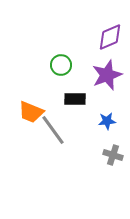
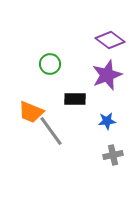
purple diamond: moved 3 px down; rotated 60 degrees clockwise
green circle: moved 11 px left, 1 px up
gray line: moved 2 px left, 1 px down
gray cross: rotated 30 degrees counterclockwise
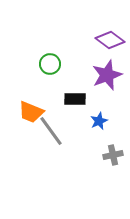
blue star: moved 8 px left; rotated 18 degrees counterclockwise
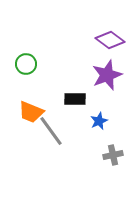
green circle: moved 24 px left
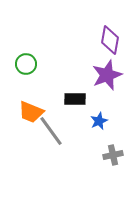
purple diamond: rotated 64 degrees clockwise
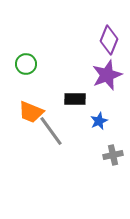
purple diamond: moved 1 px left; rotated 12 degrees clockwise
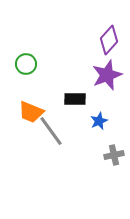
purple diamond: rotated 20 degrees clockwise
gray cross: moved 1 px right
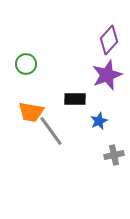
orange trapezoid: rotated 12 degrees counterclockwise
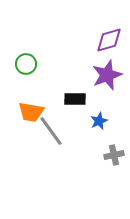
purple diamond: rotated 32 degrees clockwise
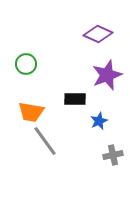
purple diamond: moved 11 px left, 6 px up; rotated 40 degrees clockwise
gray line: moved 6 px left, 10 px down
gray cross: moved 1 px left
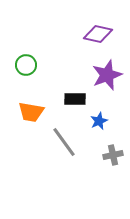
purple diamond: rotated 12 degrees counterclockwise
green circle: moved 1 px down
gray line: moved 19 px right, 1 px down
